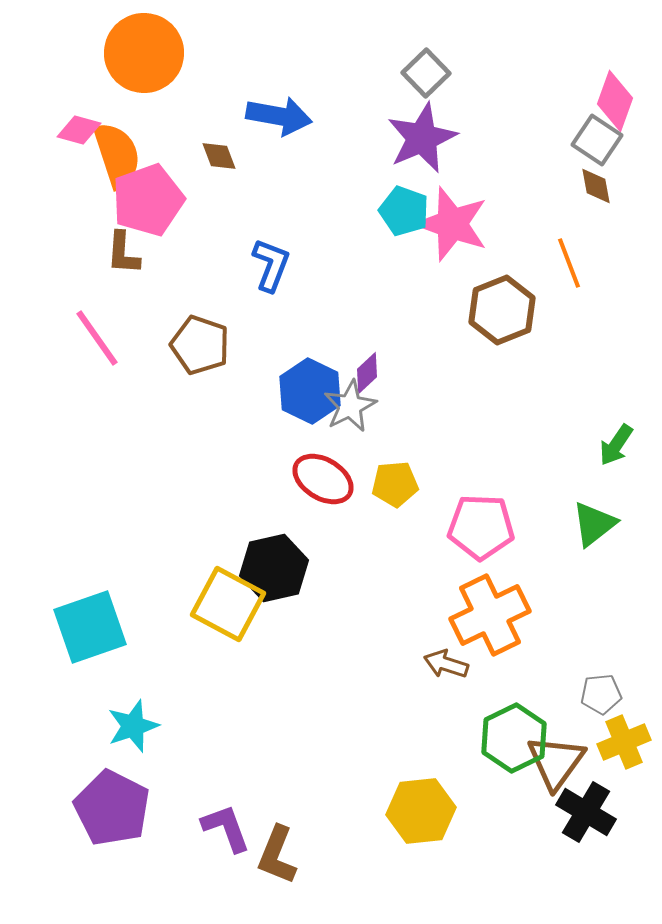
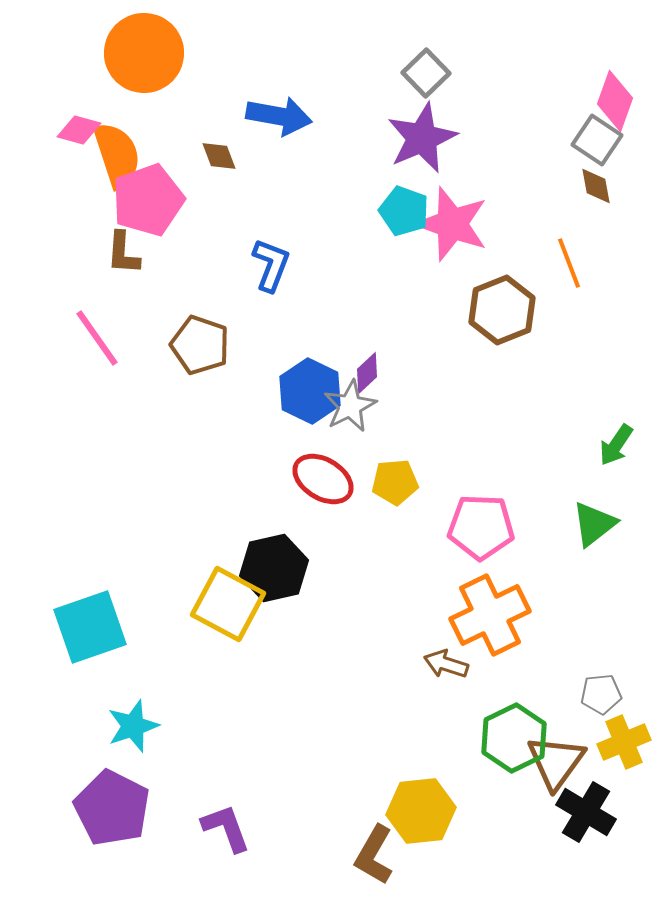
yellow pentagon at (395, 484): moved 2 px up
brown L-shape at (277, 855): moved 97 px right; rotated 8 degrees clockwise
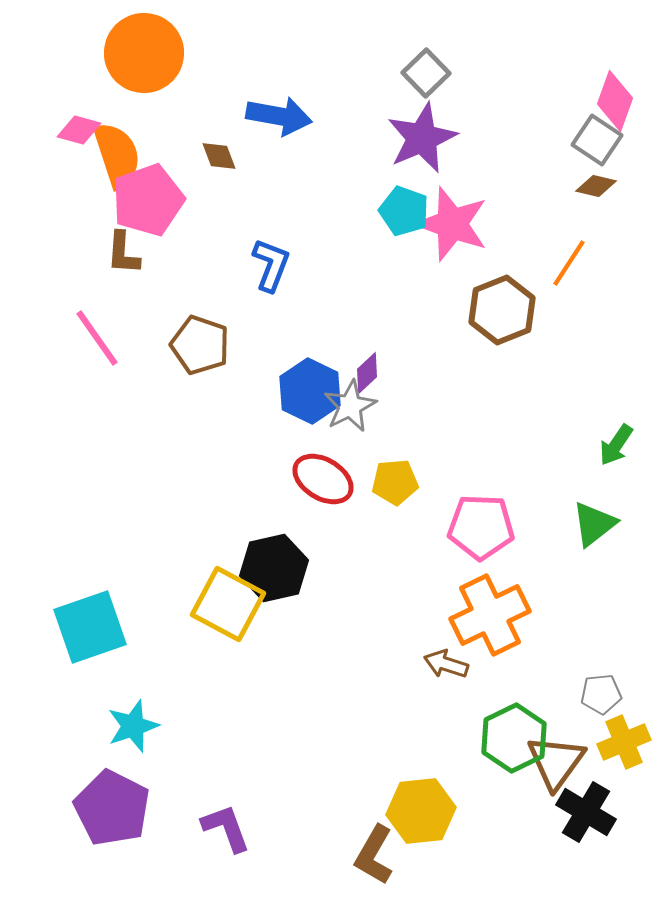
brown diamond at (596, 186): rotated 66 degrees counterclockwise
orange line at (569, 263): rotated 54 degrees clockwise
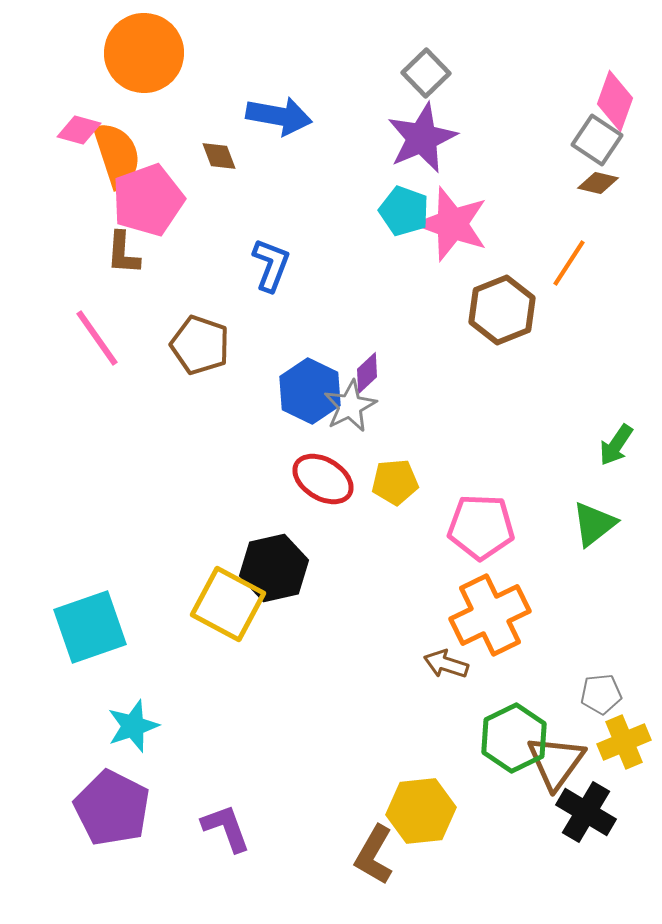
brown diamond at (596, 186): moved 2 px right, 3 px up
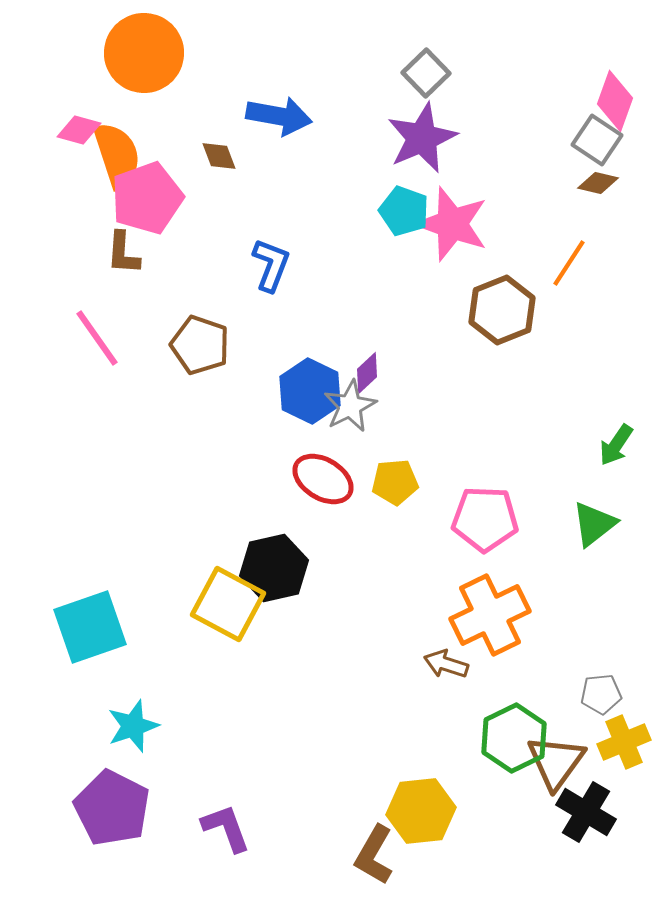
pink pentagon at (148, 200): moved 1 px left, 2 px up
pink pentagon at (481, 527): moved 4 px right, 8 px up
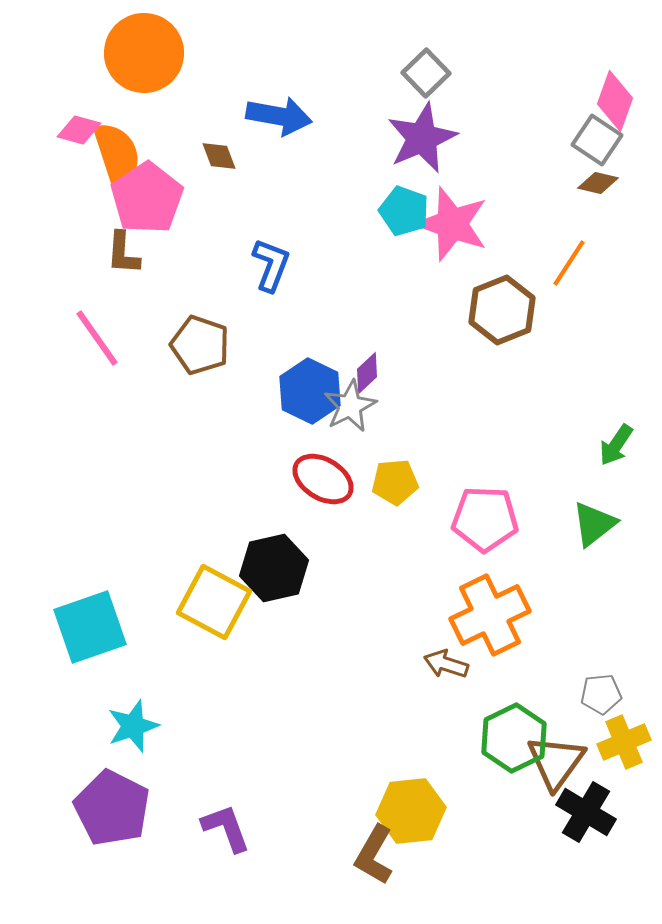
pink pentagon at (147, 198): rotated 14 degrees counterclockwise
yellow square at (228, 604): moved 14 px left, 2 px up
yellow hexagon at (421, 811): moved 10 px left
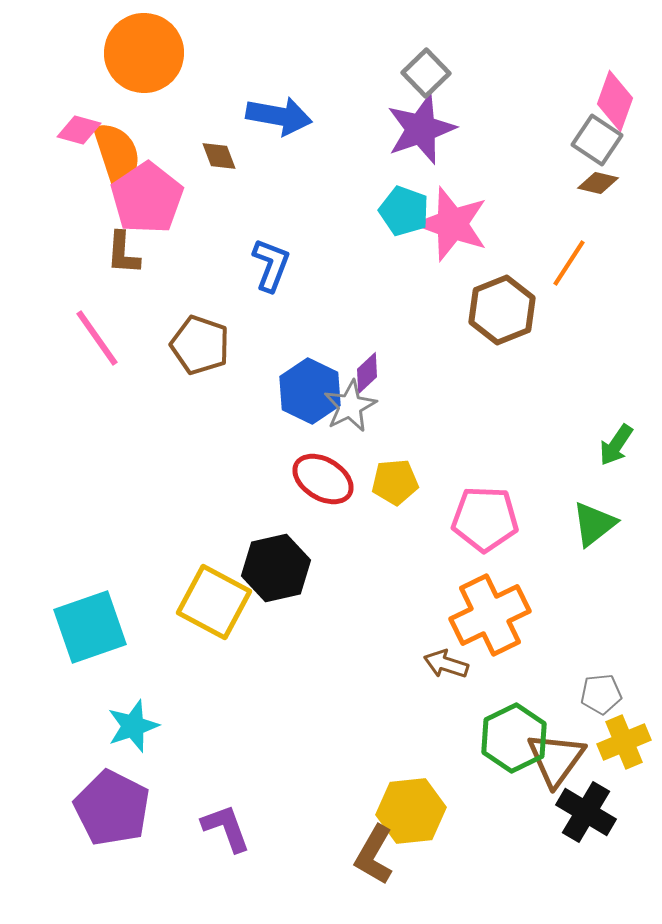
purple star at (422, 138): moved 1 px left, 9 px up; rotated 4 degrees clockwise
black hexagon at (274, 568): moved 2 px right
brown triangle at (556, 762): moved 3 px up
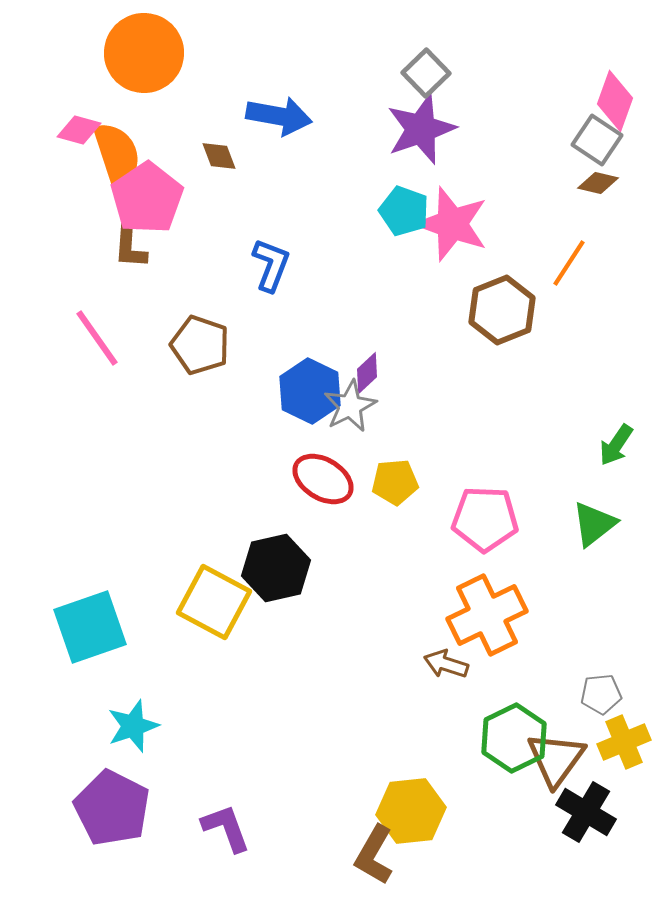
brown L-shape at (123, 253): moved 7 px right, 6 px up
orange cross at (490, 615): moved 3 px left
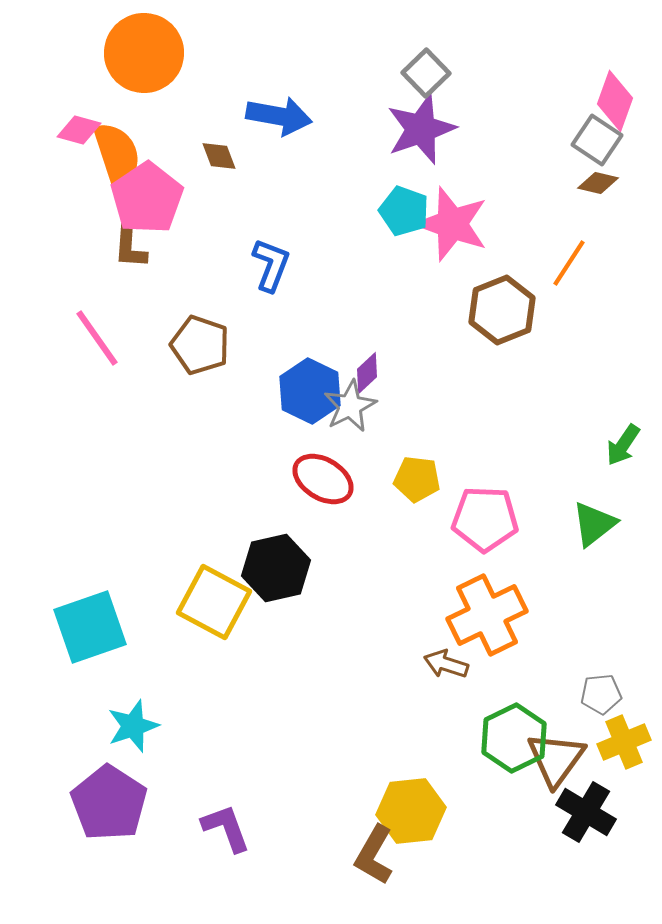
green arrow at (616, 445): moved 7 px right
yellow pentagon at (395, 482): moved 22 px right, 3 px up; rotated 12 degrees clockwise
purple pentagon at (112, 808): moved 3 px left, 5 px up; rotated 6 degrees clockwise
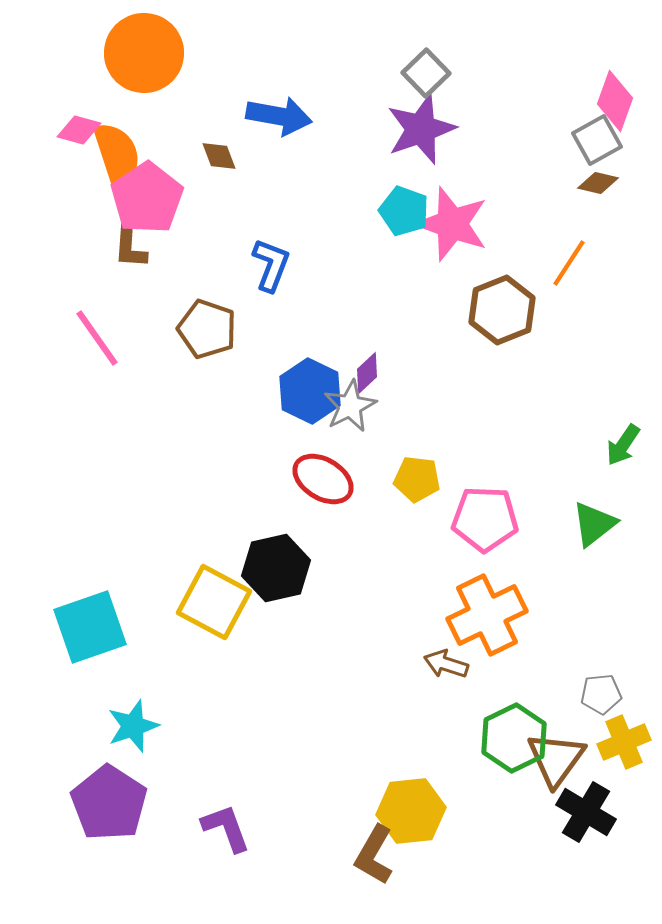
gray square at (597, 140): rotated 27 degrees clockwise
brown pentagon at (200, 345): moved 7 px right, 16 px up
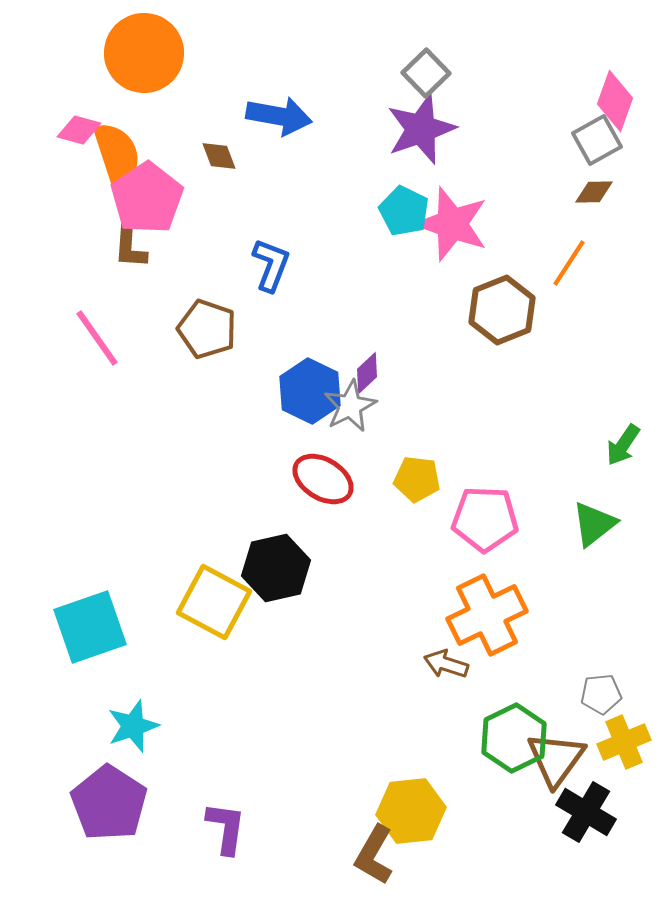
brown diamond at (598, 183): moved 4 px left, 9 px down; rotated 15 degrees counterclockwise
cyan pentagon at (404, 211): rotated 6 degrees clockwise
purple L-shape at (226, 828): rotated 28 degrees clockwise
